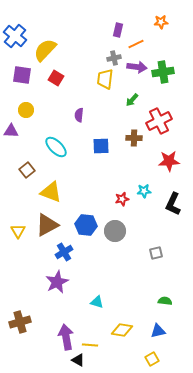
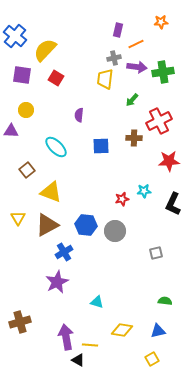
yellow triangle at (18, 231): moved 13 px up
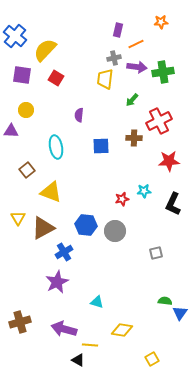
cyan ellipse at (56, 147): rotated 35 degrees clockwise
brown triangle at (47, 225): moved 4 px left, 3 px down
blue triangle at (158, 331): moved 22 px right, 18 px up; rotated 42 degrees counterclockwise
purple arrow at (66, 337): moved 2 px left, 8 px up; rotated 65 degrees counterclockwise
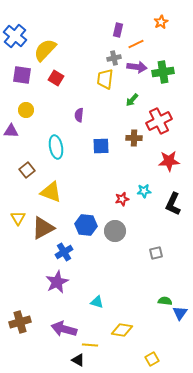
orange star at (161, 22): rotated 24 degrees counterclockwise
